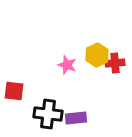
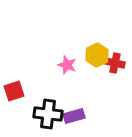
red cross: rotated 18 degrees clockwise
red square: rotated 25 degrees counterclockwise
purple rectangle: moved 2 px left, 2 px up; rotated 10 degrees counterclockwise
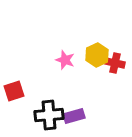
pink star: moved 2 px left, 5 px up
black cross: moved 1 px right, 1 px down; rotated 12 degrees counterclockwise
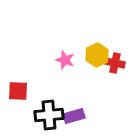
red square: moved 4 px right; rotated 20 degrees clockwise
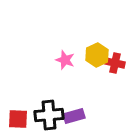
red square: moved 28 px down
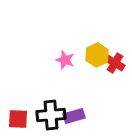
red cross: rotated 18 degrees clockwise
black cross: moved 2 px right
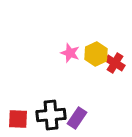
yellow hexagon: moved 1 px left, 1 px up
pink star: moved 5 px right, 7 px up
purple rectangle: moved 3 px right, 2 px down; rotated 40 degrees counterclockwise
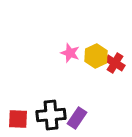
yellow hexagon: moved 2 px down
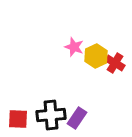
pink star: moved 4 px right, 6 px up
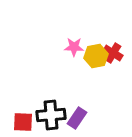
pink star: rotated 18 degrees counterclockwise
yellow hexagon: rotated 15 degrees clockwise
red cross: moved 2 px left, 10 px up
red square: moved 5 px right, 3 px down
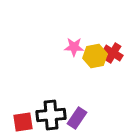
yellow hexagon: moved 1 px left
red square: rotated 10 degrees counterclockwise
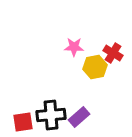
yellow hexagon: moved 11 px down
purple rectangle: moved 2 px right, 1 px up; rotated 15 degrees clockwise
